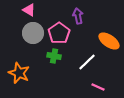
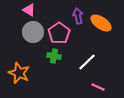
gray circle: moved 1 px up
orange ellipse: moved 8 px left, 18 px up
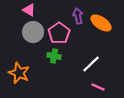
white line: moved 4 px right, 2 px down
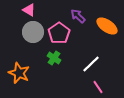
purple arrow: rotated 35 degrees counterclockwise
orange ellipse: moved 6 px right, 3 px down
green cross: moved 2 px down; rotated 24 degrees clockwise
pink line: rotated 32 degrees clockwise
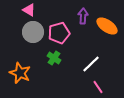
purple arrow: moved 5 px right; rotated 49 degrees clockwise
pink pentagon: rotated 20 degrees clockwise
orange star: moved 1 px right
